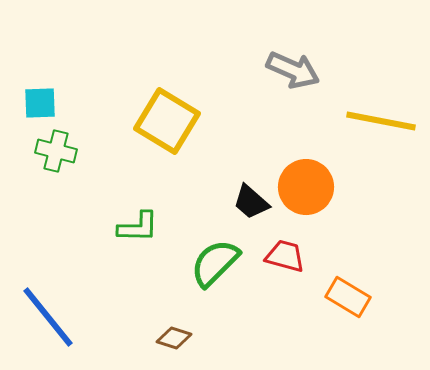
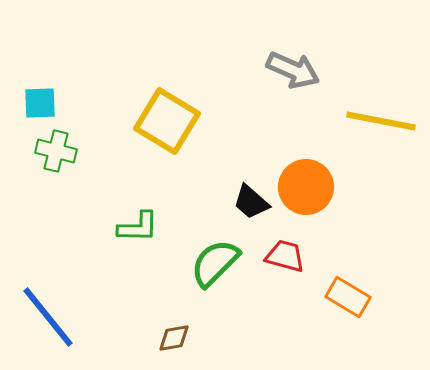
brown diamond: rotated 28 degrees counterclockwise
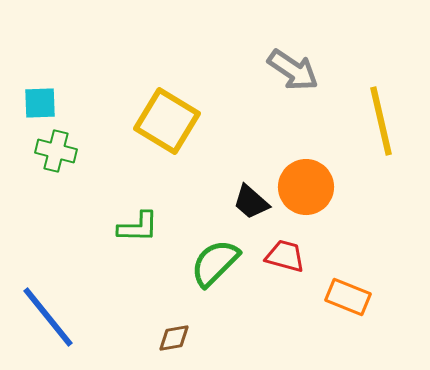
gray arrow: rotated 10 degrees clockwise
yellow line: rotated 66 degrees clockwise
orange rectangle: rotated 9 degrees counterclockwise
